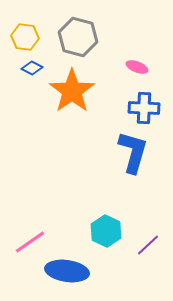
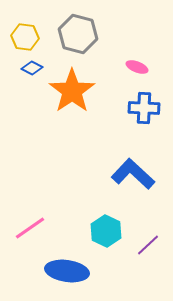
gray hexagon: moved 3 px up
blue L-shape: moved 22 px down; rotated 63 degrees counterclockwise
pink line: moved 14 px up
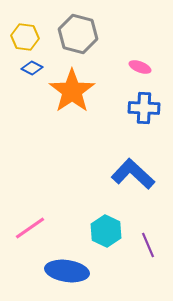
pink ellipse: moved 3 px right
purple line: rotated 70 degrees counterclockwise
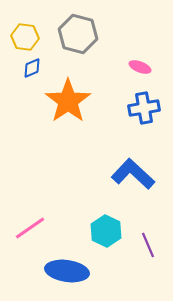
blue diamond: rotated 50 degrees counterclockwise
orange star: moved 4 px left, 10 px down
blue cross: rotated 12 degrees counterclockwise
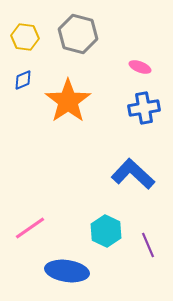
blue diamond: moved 9 px left, 12 px down
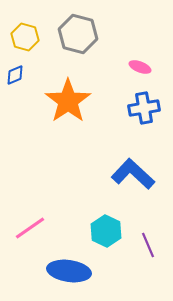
yellow hexagon: rotated 8 degrees clockwise
blue diamond: moved 8 px left, 5 px up
blue ellipse: moved 2 px right
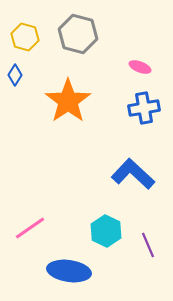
blue diamond: rotated 35 degrees counterclockwise
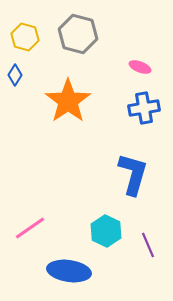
blue L-shape: rotated 63 degrees clockwise
